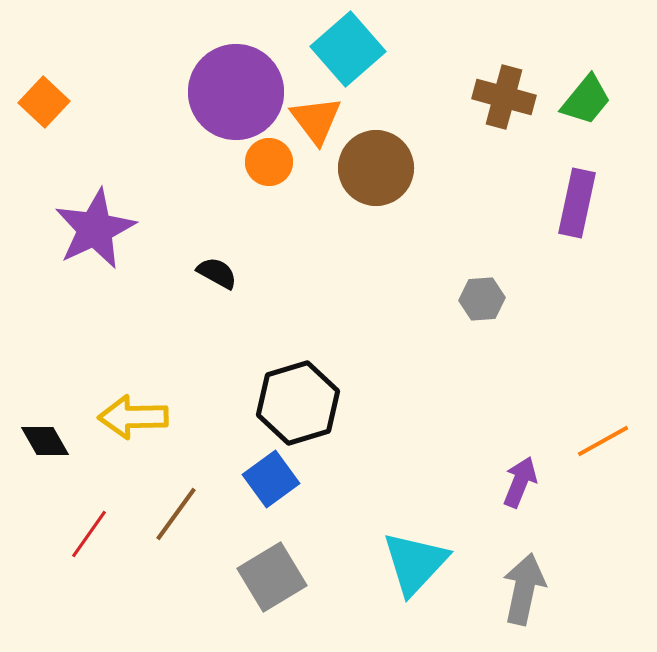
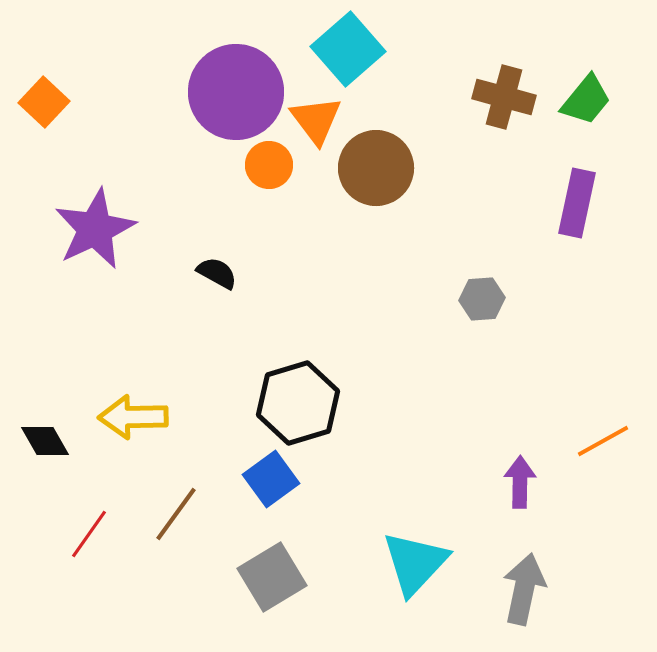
orange circle: moved 3 px down
purple arrow: rotated 21 degrees counterclockwise
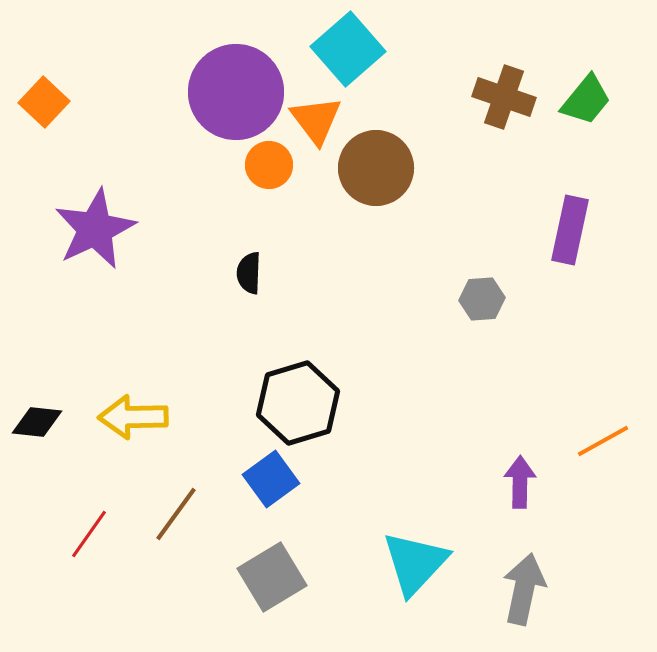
brown cross: rotated 4 degrees clockwise
purple rectangle: moved 7 px left, 27 px down
black semicircle: moved 32 px right; rotated 117 degrees counterclockwise
black diamond: moved 8 px left, 19 px up; rotated 54 degrees counterclockwise
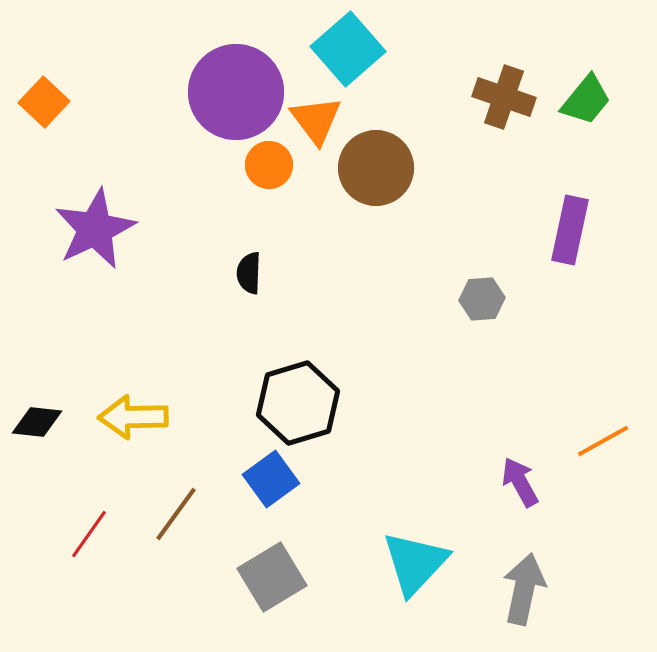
purple arrow: rotated 30 degrees counterclockwise
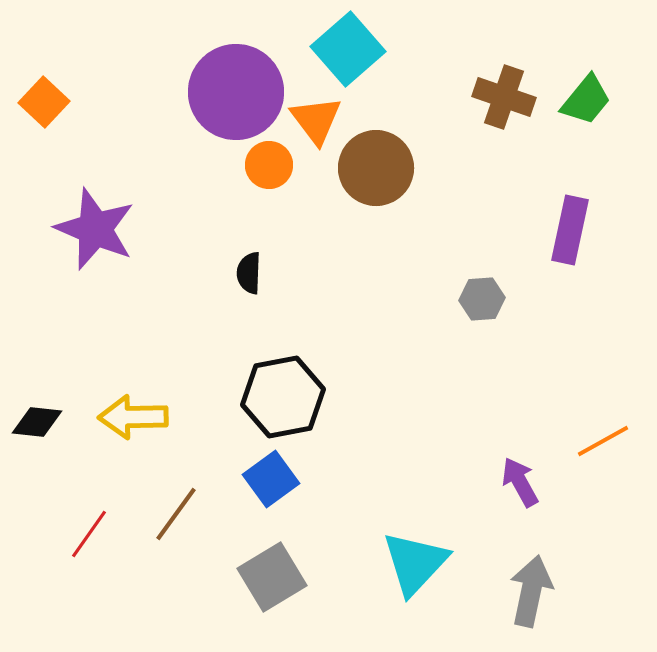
purple star: rotated 24 degrees counterclockwise
black hexagon: moved 15 px left, 6 px up; rotated 6 degrees clockwise
gray arrow: moved 7 px right, 2 px down
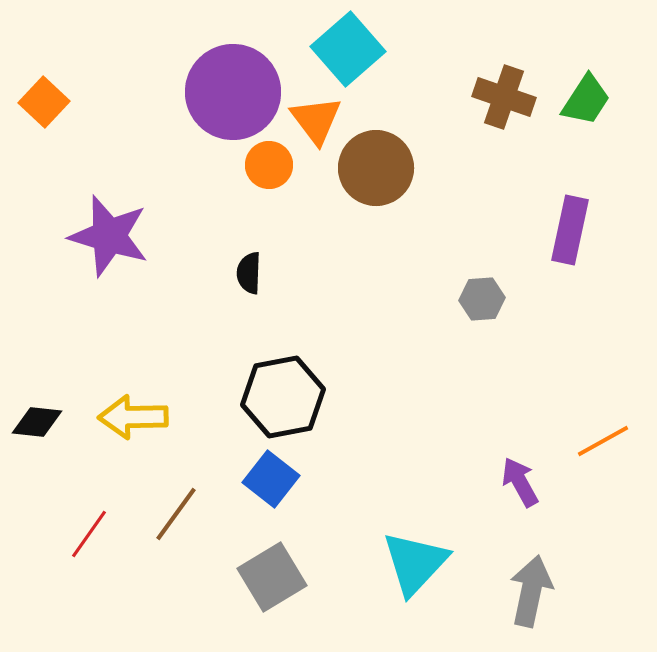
purple circle: moved 3 px left
green trapezoid: rotated 6 degrees counterclockwise
purple star: moved 14 px right, 7 px down; rotated 6 degrees counterclockwise
blue square: rotated 16 degrees counterclockwise
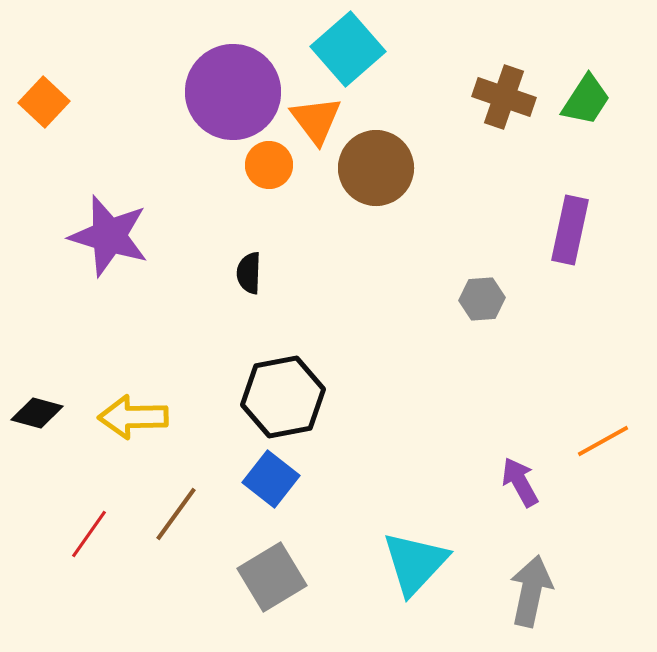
black diamond: moved 9 px up; rotated 9 degrees clockwise
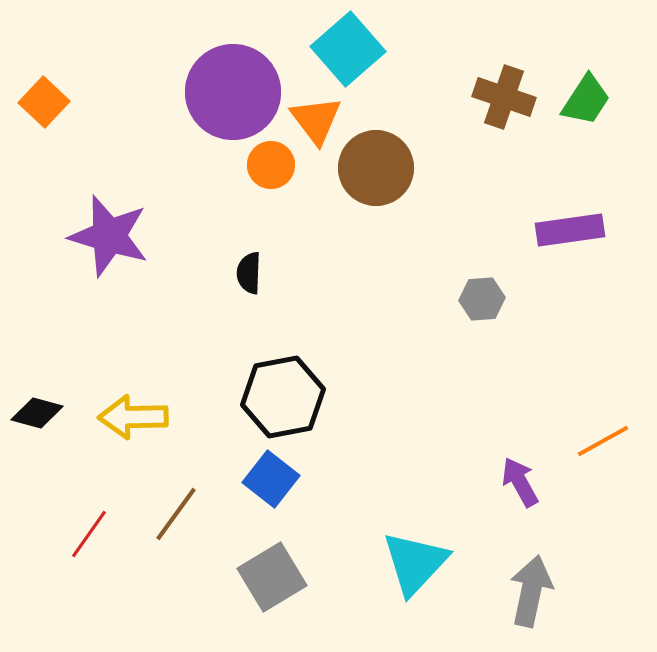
orange circle: moved 2 px right
purple rectangle: rotated 70 degrees clockwise
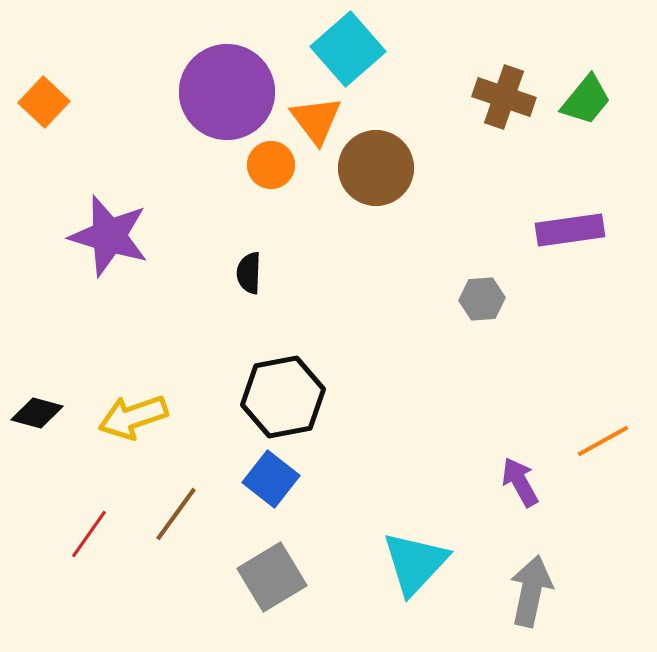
purple circle: moved 6 px left
green trapezoid: rotated 6 degrees clockwise
yellow arrow: rotated 18 degrees counterclockwise
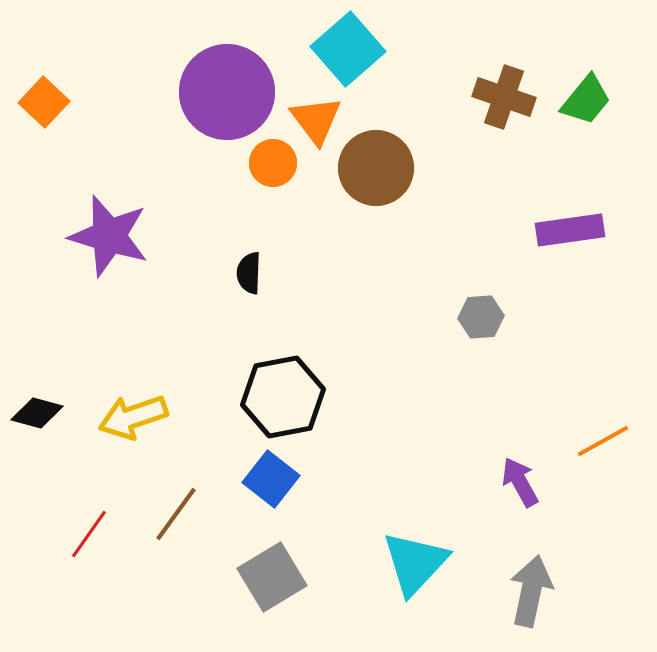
orange circle: moved 2 px right, 2 px up
gray hexagon: moved 1 px left, 18 px down
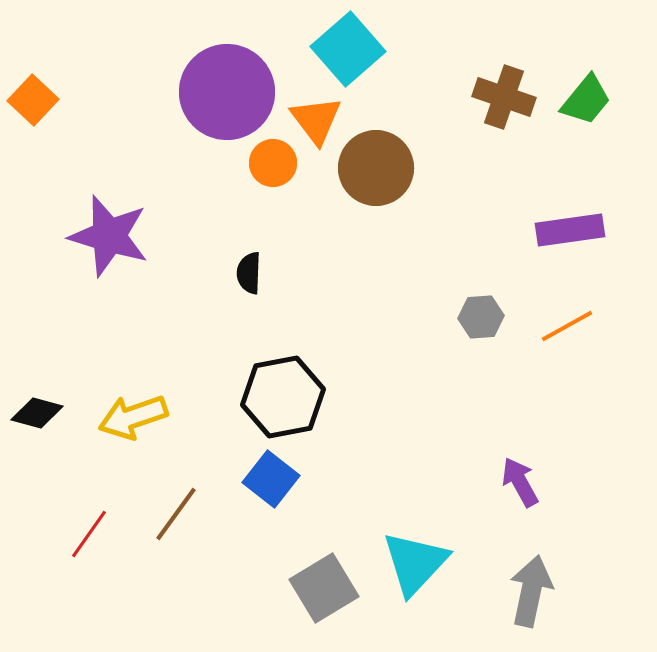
orange square: moved 11 px left, 2 px up
orange line: moved 36 px left, 115 px up
gray square: moved 52 px right, 11 px down
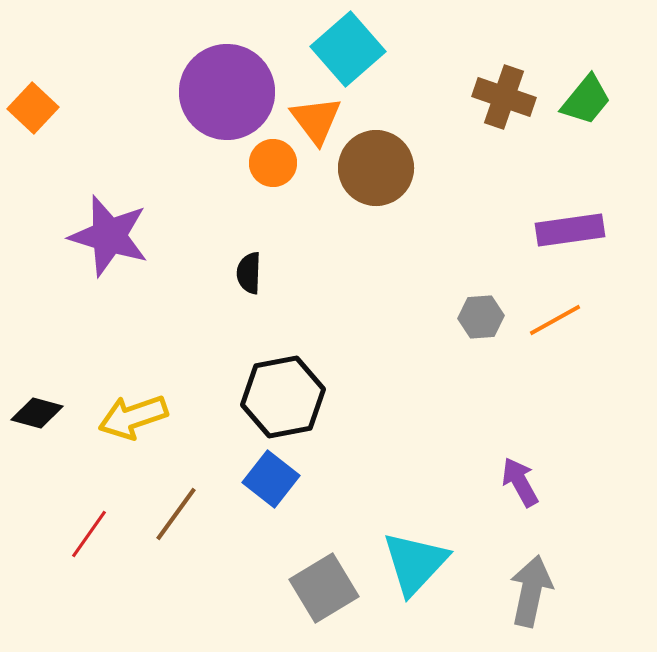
orange square: moved 8 px down
orange line: moved 12 px left, 6 px up
